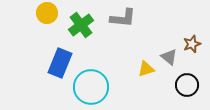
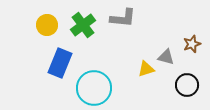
yellow circle: moved 12 px down
green cross: moved 2 px right
gray triangle: moved 3 px left; rotated 24 degrees counterclockwise
cyan circle: moved 3 px right, 1 px down
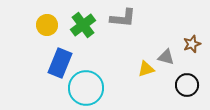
cyan circle: moved 8 px left
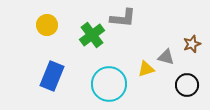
green cross: moved 9 px right, 10 px down
blue rectangle: moved 8 px left, 13 px down
cyan circle: moved 23 px right, 4 px up
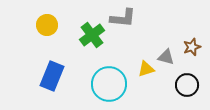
brown star: moved 3 px down
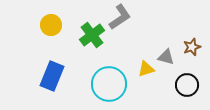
gray L-shape: moved 3 px left, 1 px up; rotated 40 degrees counterclockwise
yellow circle: moved 4 px right
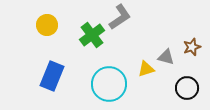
yellow circle: moved 4 px left
black circle: moved 3 px down
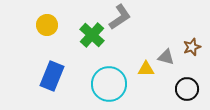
green cross: rotated 10 degrees counterclockwise
yellow triangle: rotated 18 degrees clockwise
black circle: moved 1 px down
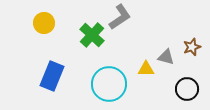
yellow circle: moved 3 px left, 2 px up
